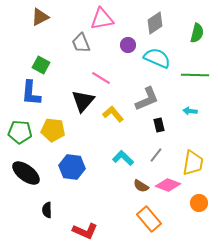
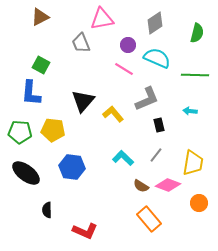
pink line: moved 23 px right, 9 px up
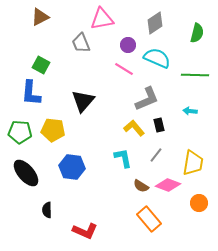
yellow L-shape: moved 21 px right, 14 px down
cyan L-shape: rotated 35 degrees clockwise
black ellipse: rotated 12 degrees clockwise
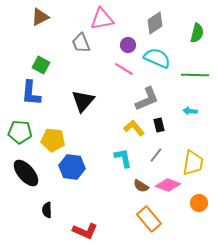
yellow pentagon: moved 10 px down
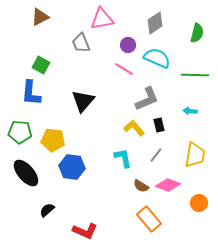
yellow trapezoid: moved 2 px right, 8 px up
black semicircle: rotated 49 degrees clockwise
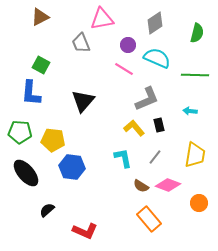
gray line: moved 1 px left, 2 px down
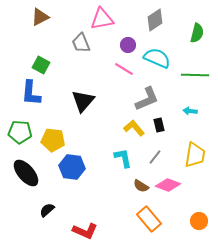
gray diamond: moved 3 px up
orange circle: moved 18 px down
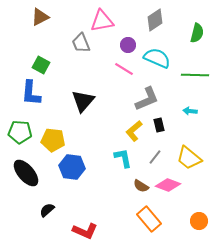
pink triangle: moved 2 px down
yellow L-shape: moved 3 px down; rotated 90 degrees counterclockwise
yellow trapezoid: moved 6 px left, 3 px down; rotated 120 degrees clockwise
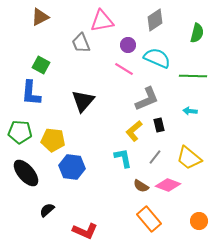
green line: moved 2 px left, 1 px down
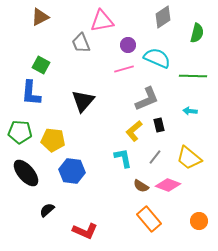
gray diamond: moved 8 px right, 3 px up
pink line: rotated 48 degrees counterclockwise
blue hexagon: moved 4 px down
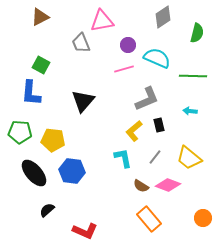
black ellipse: moved 8 px right
orange circle: moved 4 px right, 3 px up
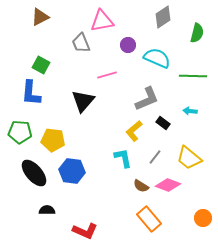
pink line: moved 17 px left, 6 px down
black rectangle: moved 4 px right, 2 px up; rotated 40 degrees counterclockwise
black semicircle: rotated 42 degrees clockwise
